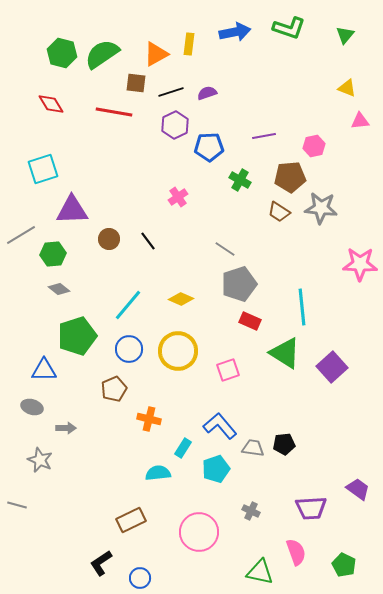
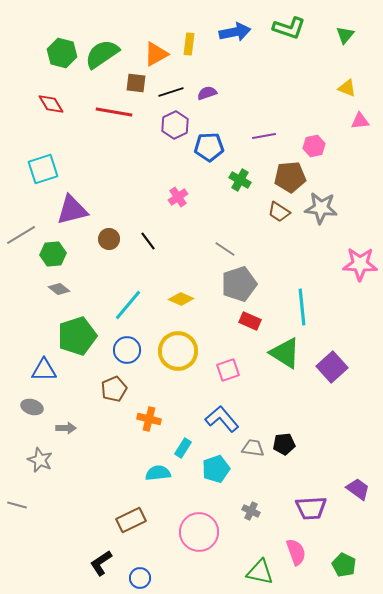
purple triangle at (72, 210): rotated 12 degrees counterclockwise
blue circle at (129, 349): moved 2 px left, 1 px down
blue L-shape at (220, 426): moved 2 px right, 7 px up
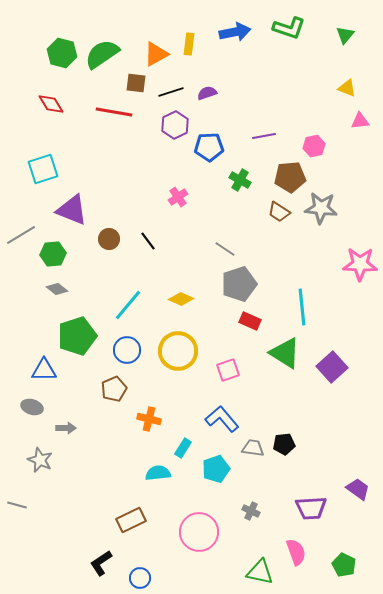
purple triangle at (72, 210): rotated 36 degrees clockwise
gray diamond at (59, 289): moved 2 px left
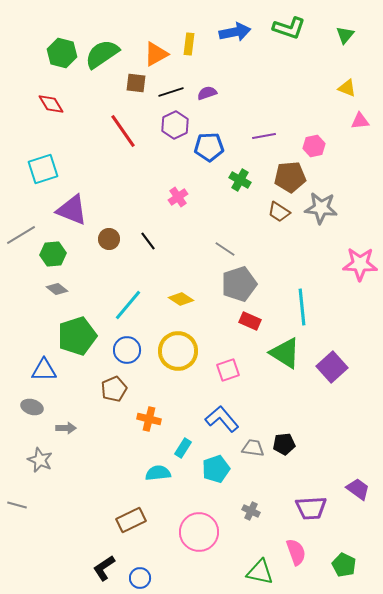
red line at (114, 112): moved 9 px right, 19 px down; rotated 45 degrees clockwise
yellow diamond at (181, 299): rotated 10 degrees clockwise
black L-shape at (101, 563): moved 3 px right, 5 px down
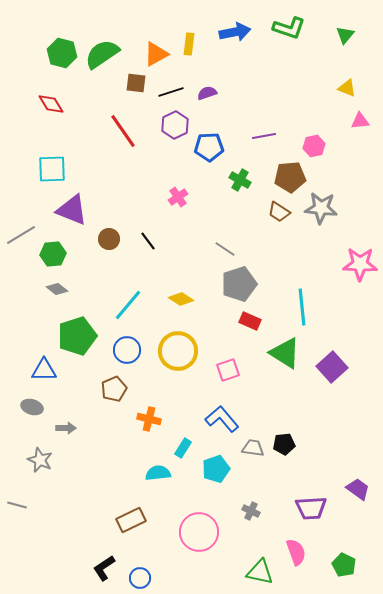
cyan square at (43, 169): moved 9 px right; rotated 16 degrees clockwise
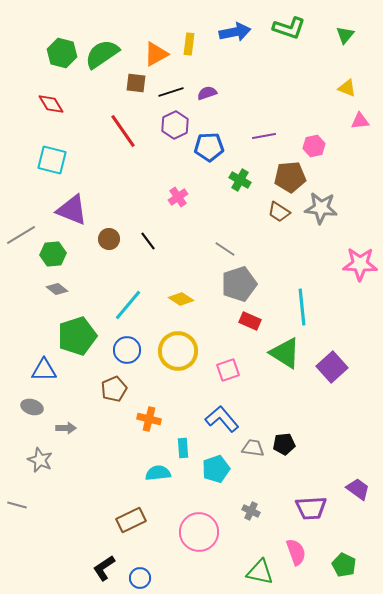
cyan square at (52, 169): moved 9 px up; rotated 16 degrees clockwise
cyan rectangle at (183, 448): rotated 36 degrees counterclockwise
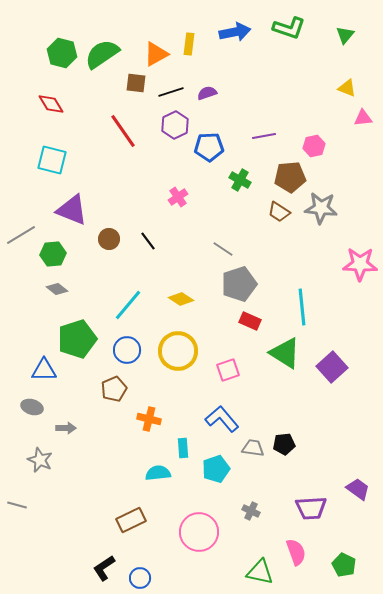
pink triangle at (360, 121): moved 3 px right, 3 px up
gray line at (225, 249): moved 2 px left
green pentagon at (77, 336): moved 3 px down
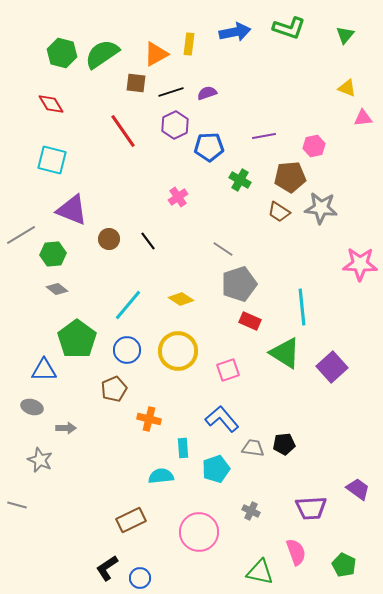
green pentagon at (77, 339): rotated 18 degrees counterclockwise
cyan semicircle at (158, 473): moved 3 px right, 3 px down
black L-shape at (104, 568): moved 3 px right
